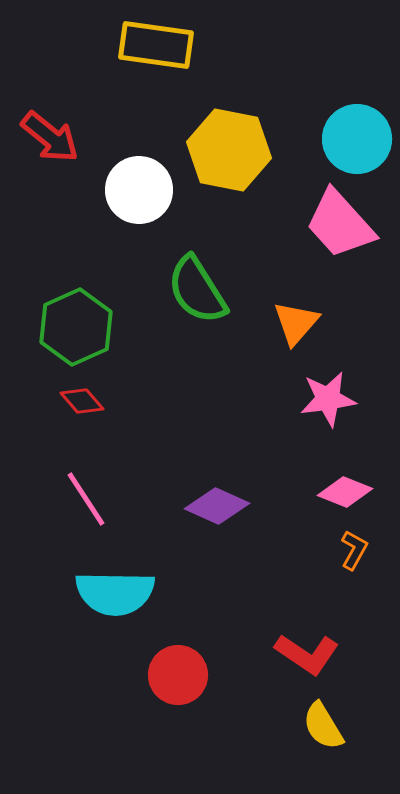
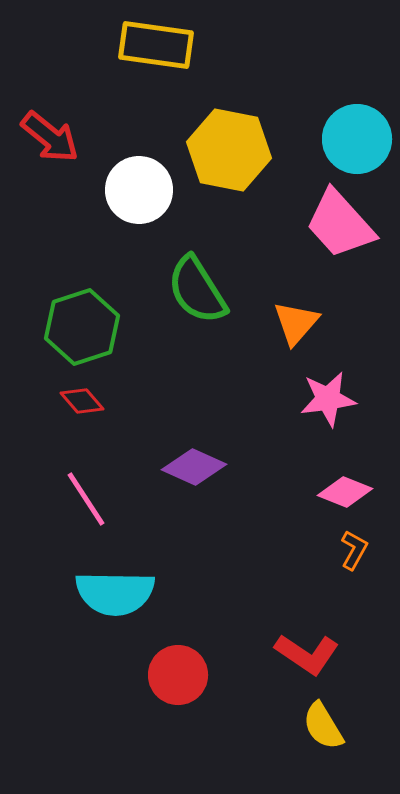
green hexagon: moved 6 px right; rotated 6 degrees clockwise
purple diamond: moved 23 px left, 39 px up
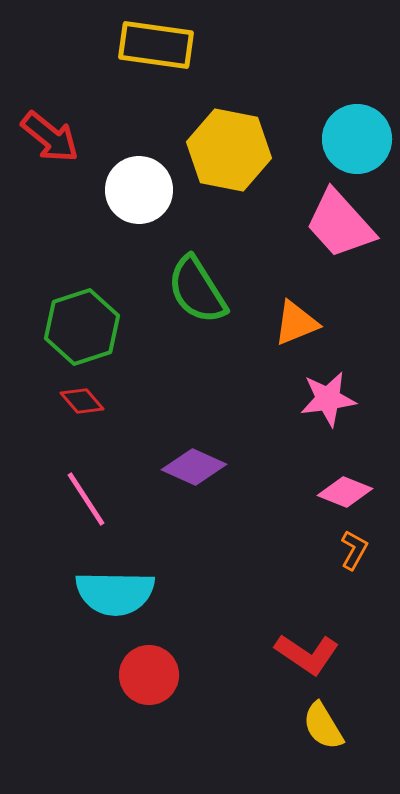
orange triangle: rotated 27 degrees clockwise
red circle: moved 29 px left
